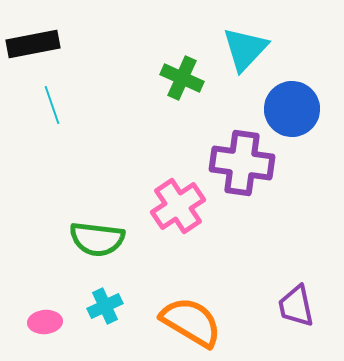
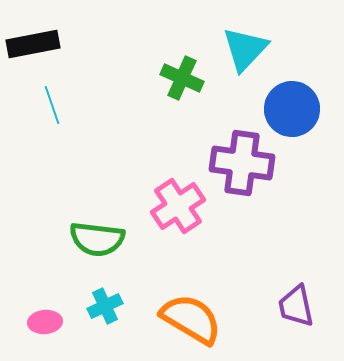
orange semicircle: moved 3 px up
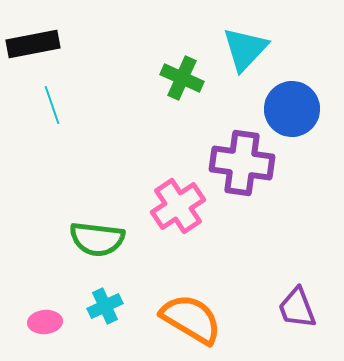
purple trapezoid: moved 1 px right, 2 px down; rotated 9 degrees counterclockwise
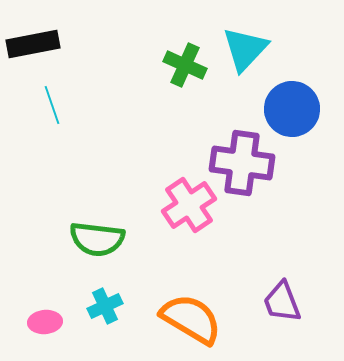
green cross: moved 3 px right, 13 px up
pink cross: moved 11 px right, 1 px up
purple trapezoid: moved 15 px left, 6 px up
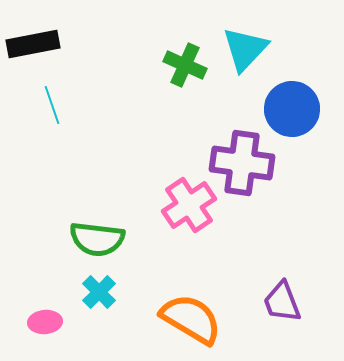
cyan cross: moved 6 px left, 14 px up; rotated 20 degrees counterclockwise
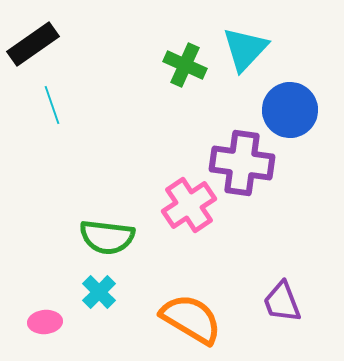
black rectangle: rotated 24 degrees counterclockwise
blue circle: moved 2 px left, 1 px down
green semicircle: moved 10 px right, 2 px up
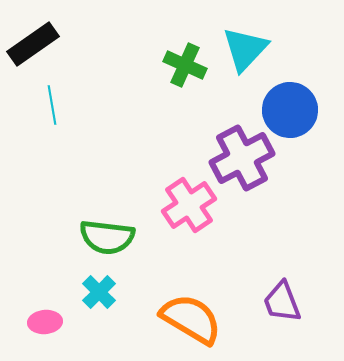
cyan line: rotated 9 degrees clockwise
purple cross: moved 5 px up; rotated 36 degrees counterclockwise
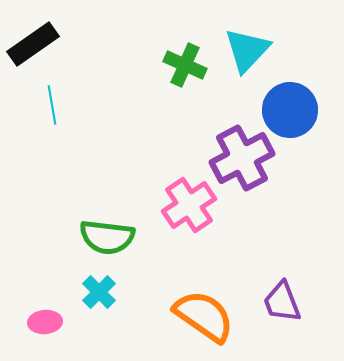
cyan triangle: moved 2 px right, 1 px down
orange semicircle: moved 13 px right, 3 px up; rotated 4 degrees clockwise
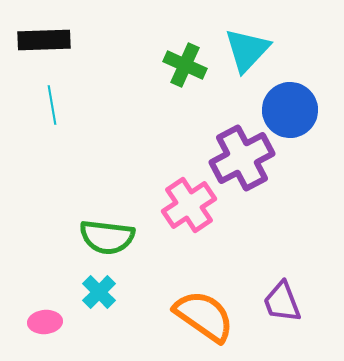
black rectangle: moved 11 px right, 4 px up; rotated 33 degrees clockwise
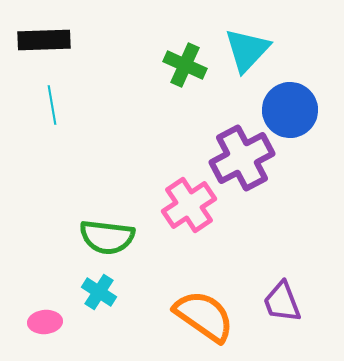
cyan cross: rotated 12 degrees counterclockwise
